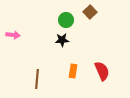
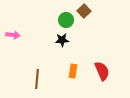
brown square: moved 6 px left, 1 px up
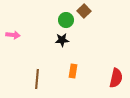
red semicircle: moved 14 px right, 7 px down; rotated 36 degrees clockwise
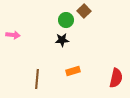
orange rectangle: rotated 64 degrees clockwise
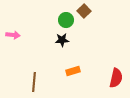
brown line: moved 3 px left, 3 px down
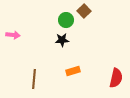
brown line: moved 3 px up
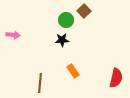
orange rectangle: rotated 72 degrees clockwise
brown line: moved 6 px right, 4 px down
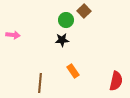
red semicircle: moved 3 px down
